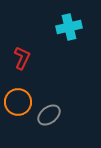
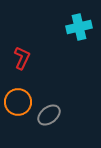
cyan cross: moved 10 px right
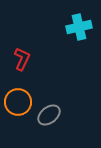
red L-shape: moved 1 px down
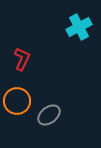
cyan cross: rotated 15 degrees counterclockwise
orange circle: moved 1 px left, 1 px up
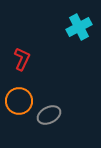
orange circle: moved 2 px right
gray ellipse: rotated 10 degrees clockwise
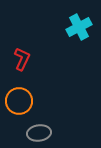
gray ellipse: moved 10 px left, 18 px down; rotated 20 degrees clockwise
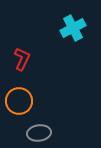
cyan cross: moved 6 px left, 1 px down
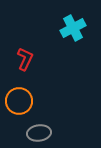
red L-shape: moved 3 px right
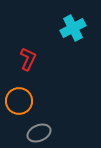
red L-shape: moved 3 px right
gray ellipse: rotated 15 degrees counterclockwise
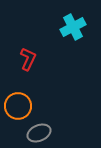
cyan cross: moved 1 px up
orange circle: moved 1 px left, 5 px down
